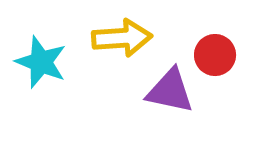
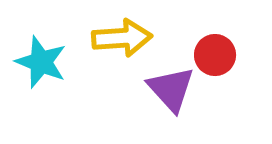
purple triangle: moved 1 px right, 2 px up; rotated 36 degrees clockwise
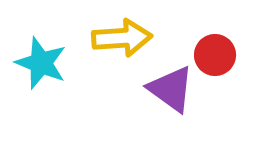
cyan star: moved 1 px down
purple triangle: rotated 12 degrees counterclockwise
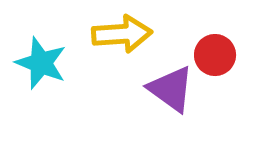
yellow arrow: moved 4 px up
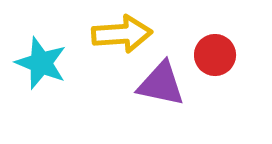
purple triangle: moved 10 px left, 5 px up; rotated 24 degrees counterclockwise
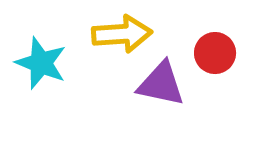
red circle: moved 2 px up
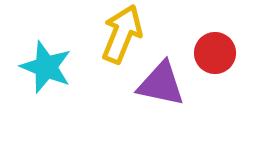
yellow arrow: rotated 64 degrees counterclockwise
cyan star: moved 5 px right, 4 px down
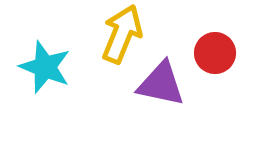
cyan star: moved 1 px left
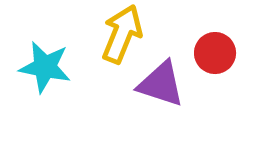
cyan star: rotated 10 degrees counterclockwise
purple triangle: rotated 6 degrees clockwise
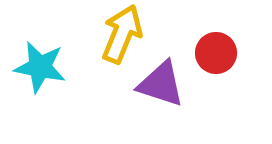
red circle: moved 1 px right
cyan star: moved 5 px left
